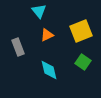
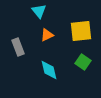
yellow square: rotated 15 degrees clockwise
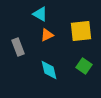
cyan triangle: moved 1 px right, 3 px down; rotated 21 degrees counterclockwise
green square: moved 1 px right, 4 px down
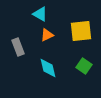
cyan diamond: moved 1 px left, 2 px up
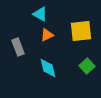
green square: moved 3 px right; rotated 14 degrees clockwise
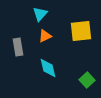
cyan triangle: rotated 42 degrees clockwise
orange triangle: moved 2 px left, 1 px down
gray rectangle: rotated 12 degrees clockwise
green square: moved 14 px down
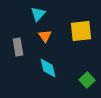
cyan triangle: moved 2 px left
orange triangle: rotated 40 degrees counterclockwise
